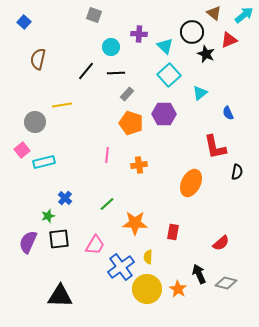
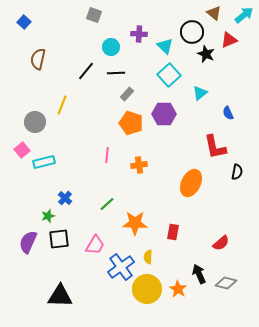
yellow line at (62, 105): rotated 60 degrees counterclockwise
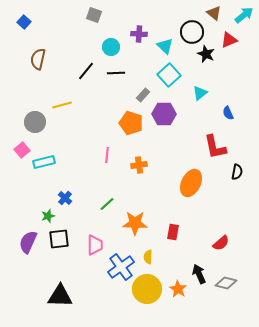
gray rectangle at (127, 94): moved 16 px right, 1 px down
yellow line at (62, 105): rotated 54 degrees clockwise
pink trapezoid at (95, 245): rotated 30 degrees counterclockwise
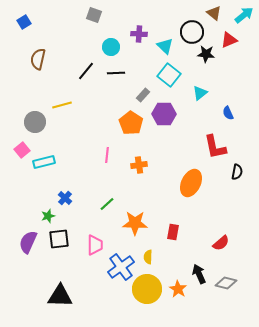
blue square at (24, 22): rotated 16 degrees clockwise
black star at (206, 54): rotated 18 degrees counterclockwise
cyan square at (169, 75): rotated 10 degrees counterclockwise
orange pentagon at (131, 123): rotated 15 degrees clockwise
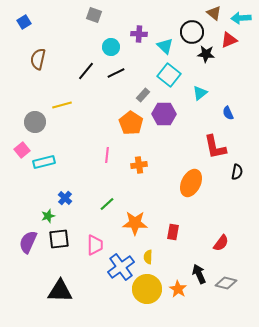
cyan arrow at (244, 15): moved 3 px left, 3 px down; rotated 144 degrees counterclockwise
black line at (116, 73): rotated 24 degrees counterclockwise
red semicircle at (221, 243): rotated 12 degrees counterclockwise
black triangle at (60, 296): moved 5 px up
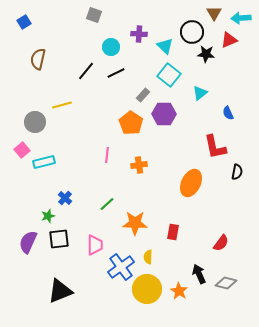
brown triangle at (214, 13): rotated 21 degrees clockwise
orange star at (178, 289): moved 1 px right, 2 px down
black triangle at (60, 291): rotated 24 degrees counterclockwise
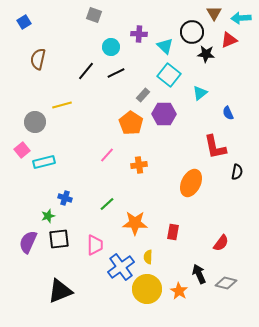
pink line at (107, 155): rotated 35 degrees clockwise
blue cross at (65, 198): rotated 24 degrees counterclockwise
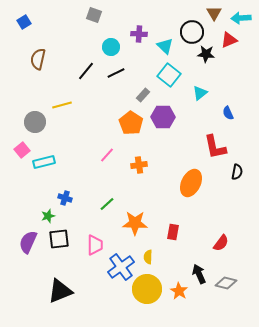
purple hexagon at (164, 114): moved 1 px left, 3 px down
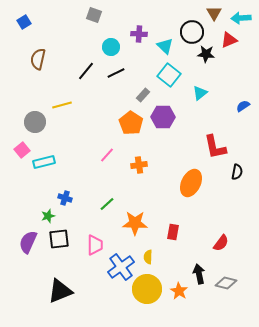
blue semicircle at (228, 113): moved 15 px right, 7 px up; rotated 80 degrees clockwise
black arrow at (199, 274): rotated 12 degrees clockwise
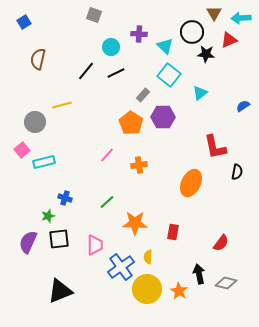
green line at (107, 204): moved 2 px up
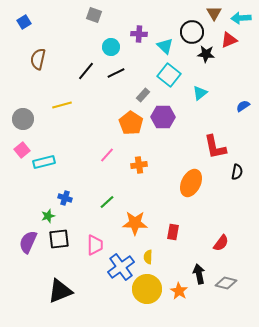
gray circle at (35, 122): moved 12 px left, 3 px up
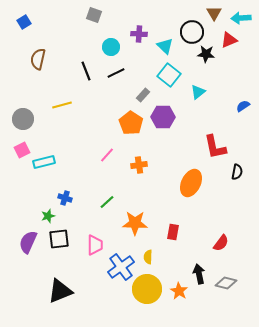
black line at (86, 71): rotated 60 degrees counterclockwise
cyan triangle at (200, 93): moved 2 px left, 1 px up
pink square at (22, 150): rotated 14 degrees clockwise
